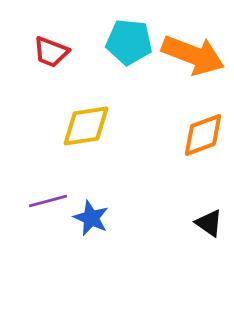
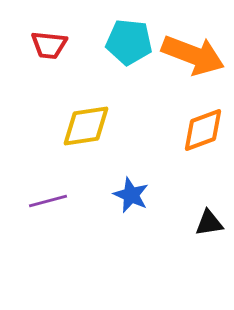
red trapezoid: moved 2 px left, 7 px up; rotated 15 degrees counterclockwise
orange diamond: moved 5 px up
blue star: moved 40 px right, 23 px up
black triangle: rotated 44 degrees counterclockwise
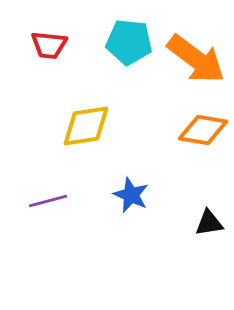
orange arrow: moved 3 px right, 4 px down; rotated 16 degrees clockwise
orange diamond: rotated 30 degrees clockwise
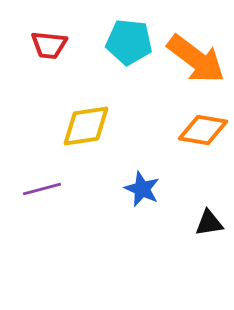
blue star: moved 11 px right, 6 px up
purple line: moved 6 px left, 12 px up
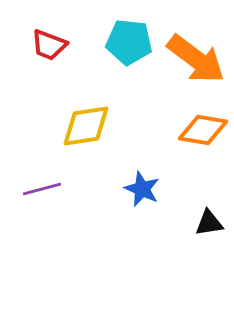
red trapezoid: rotated 15 degrees clockwise
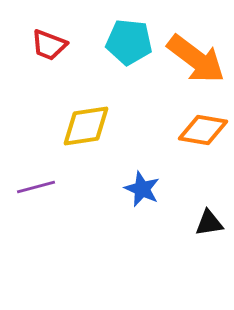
purple line: moved 6 px left, 2 px up
